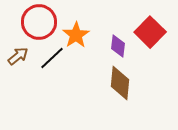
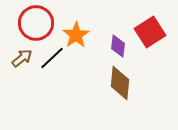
red circle: moved 3 px left, 1 px down
red square: rotated 12 degrees clockwise
brown arrow: moved 4 px right, 2 px down
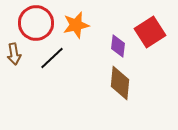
orange star: moved 10 px up; rotated 20 degrees clockwise
brown arrow: moved 8 px left, 4 px up; rotated 120 degrees clockwise
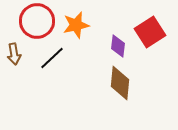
red circle: moved 1 px right, 2 px up
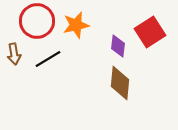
black line: moved 4 px left, 1 px down; rotated 12 degrees clockwise
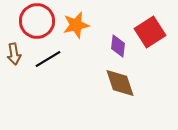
brown diamond: rotated 24 degrees counterclockwise
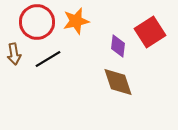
red circle: moved 1 px down
orange star: moved 4 px up
brown diamond: moved 2 px left, 1 px up
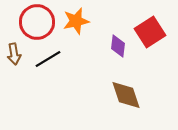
brown diamond: moved 8 px right, 13 px down
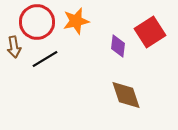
brown arrow: moved 7 px up
black line: moved 3 px left
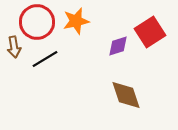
purple diamond: rotated 65 degrees clockwise
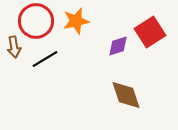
red circle: moved 1 px left, 1 px up
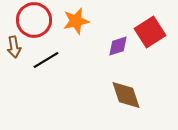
red circle: moved 2 px left, 1 px up
black line: moved 1 px right, 1 px down
